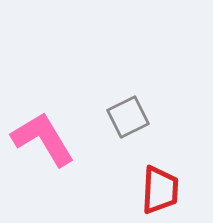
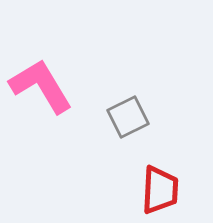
pink L-shape: moved 2 px left, 53 px up
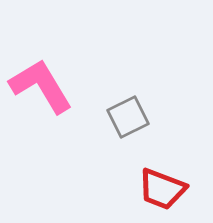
red trapezoid: moved 2 px right, 1 px up; rotated 108 degrees clockwise
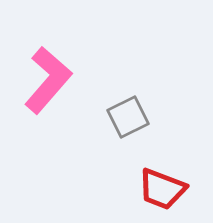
pink L-shape: moved 7 px right, 6 px up; rotated 72 degrees clockwise
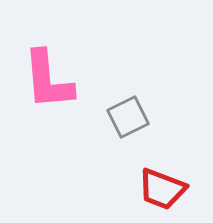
pink L-shape: rotated 134 degrees clockwise
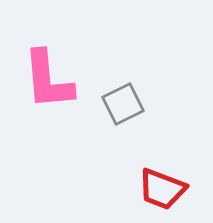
gray square: moved 5 px left, 13 px up
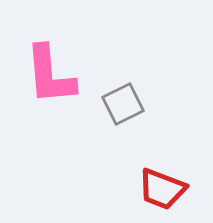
pink L-shape: moved 2 px right, 5 px up
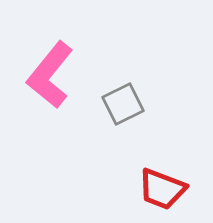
pink L-shape: rotated 44 degrees clockwise
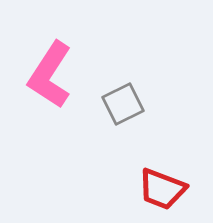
pink L-shape: rotated 6 degrees counterclockwise
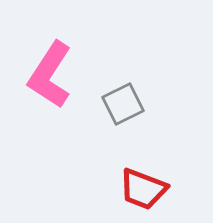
red trapezoid: moved 19 px left
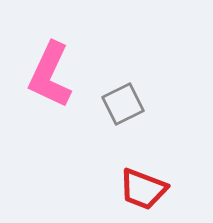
pink L-shape: rotated 8 degrees counterclockwise
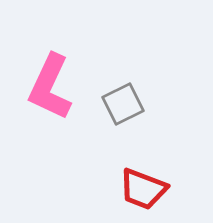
pink L-shape: moved 12 px down
